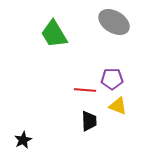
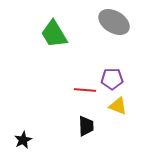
black trapezoid: moved 3 px left, 5 px down
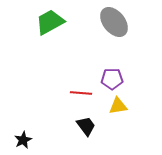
gray ellipse: rotated 20 degrees clockwise
green trapezoid: moved 4 px left, 12 px up; rotated 92 degrees clockwise
red line: moved 4 px left, 3 px down
yellow triangle: rotated 30 degrees counterclockwise
black trapezoid: rotated 35 degrees counterclockwise
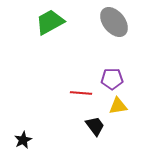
black trapezoid: moved 9 px right
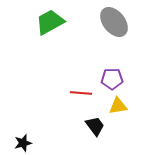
black star: moved 3 px down; rotated 12 degrees clockwise
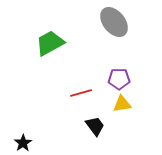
green trapezoid: moved 21 px down
purple pentagon: moved 7 px right
red line: rotated 20 degrees counterclockwise
yellow triangle: moved 4 px right, 2 px up
black star: rotated 18 degrees counterclockwise
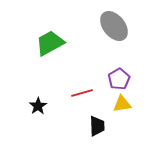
gray ellipse: moved 4 px down
purple pentagon: rotated 30 degrees counterclockwise
red line: moved 1 px right
black trapezoid: moved 2 px right; rotated 35 degrees clockwise
black star: moved 15 px right, 37 px up
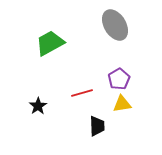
gray ellipse: moved 1 px right, 1 px up; rotated 8 degrees clockwise
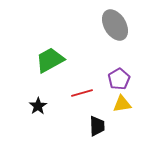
green trapezoid: moved 17 px down
